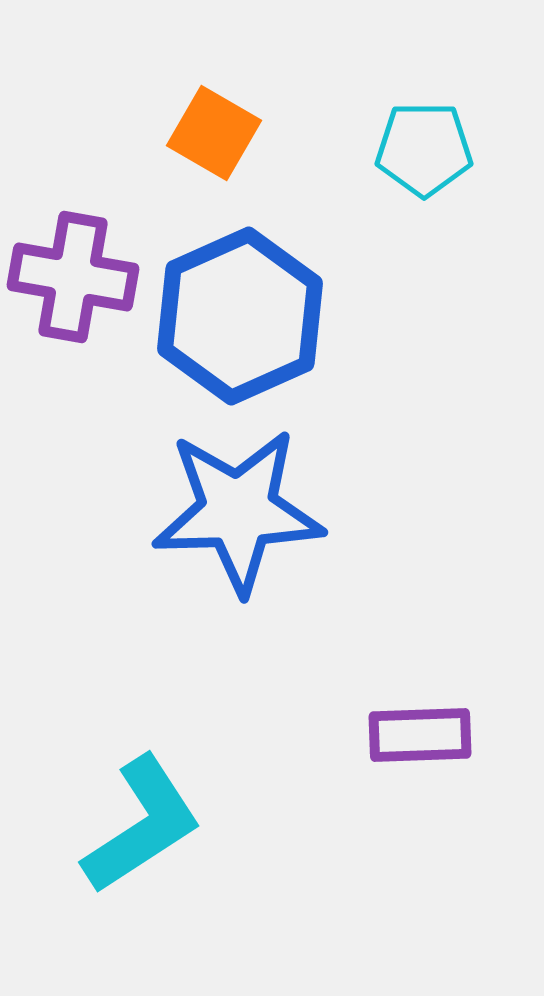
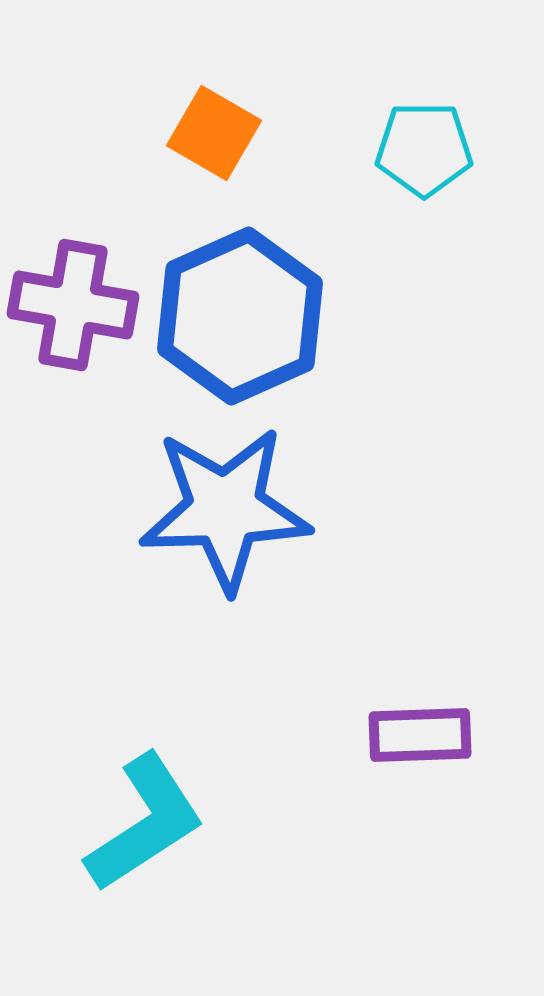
purple cross: moved 28 px down
blue star: moved 13 px left, 2 px up
cyan L-shape: moved 3 px right, 2 px up
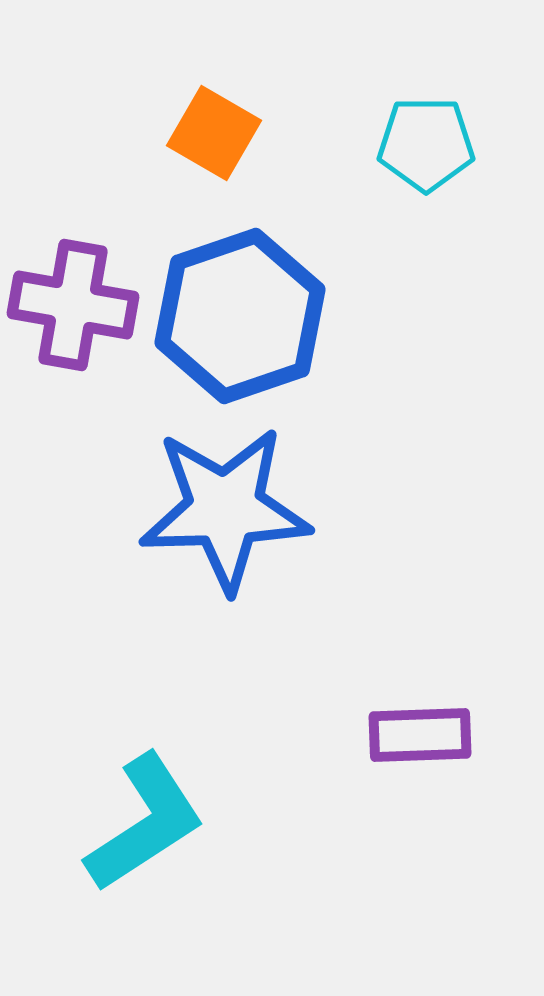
cyan pentagon: moved 2 px right, 5 px up
blue hexagon: rotated 5 degrees clockwise
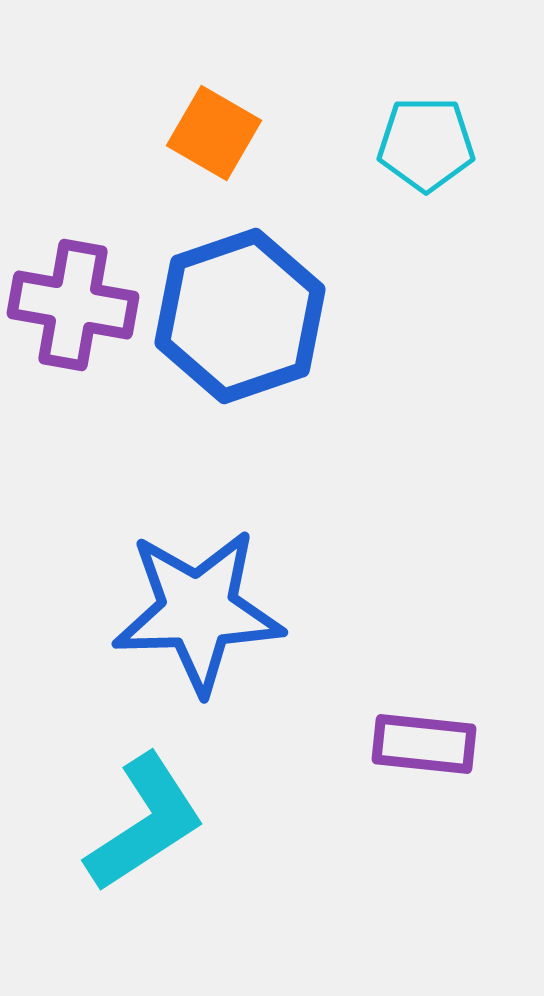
blue star: moved 27 px left, 102 px down
purple rectangle: moved 4 px right, 9 px down; rotated 8 degrees clockwise
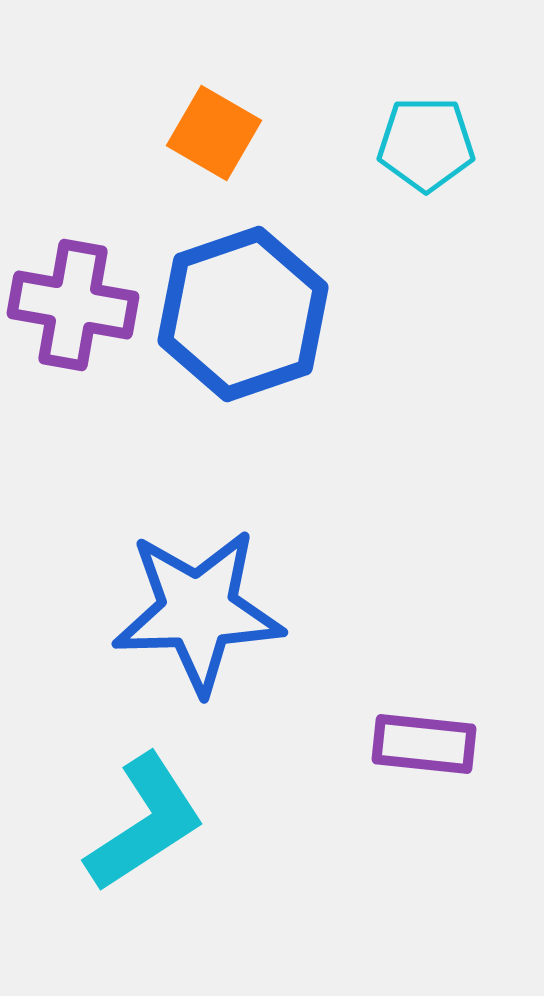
blue hexagon: moved 3 px right, 2 px up
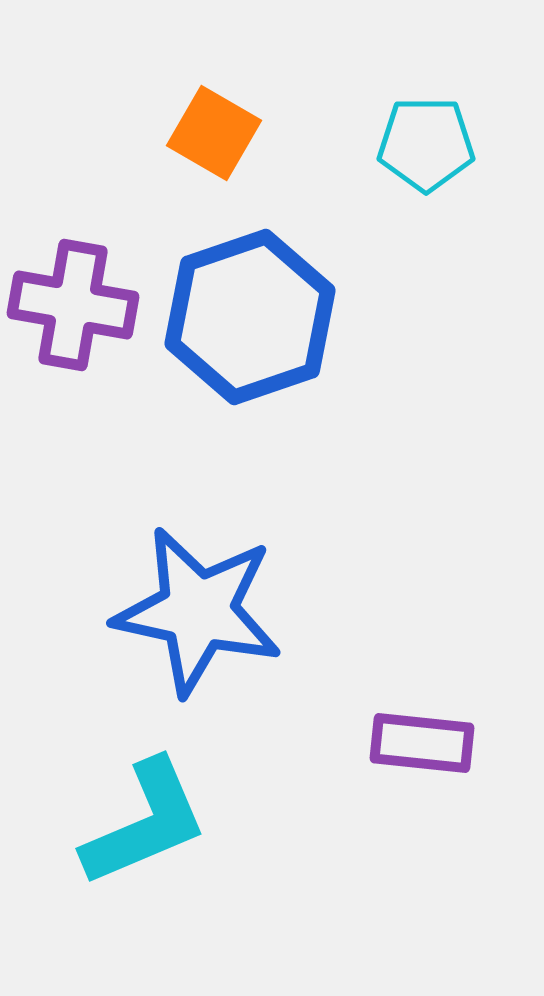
blue hexagon: moved 7 px right, 3 px down
blue star: rotated 14 degrees clockwise
purple rectangle: moved 2 px left, 1 px up
cyan L-shape: rotated 10 degrees clockwise
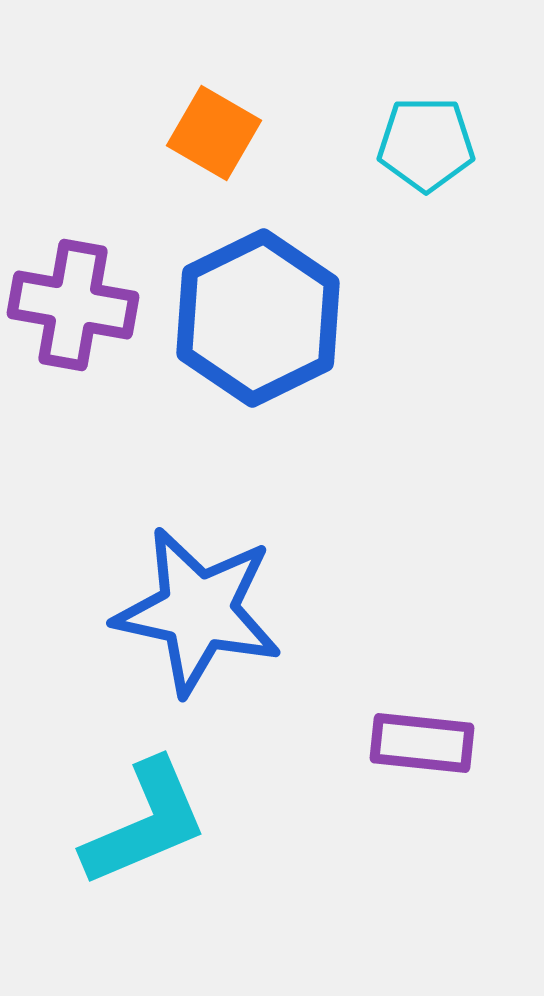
blue hexagon: moved 8 px right, 1 px down; rotated 7 degrees counterclockwise
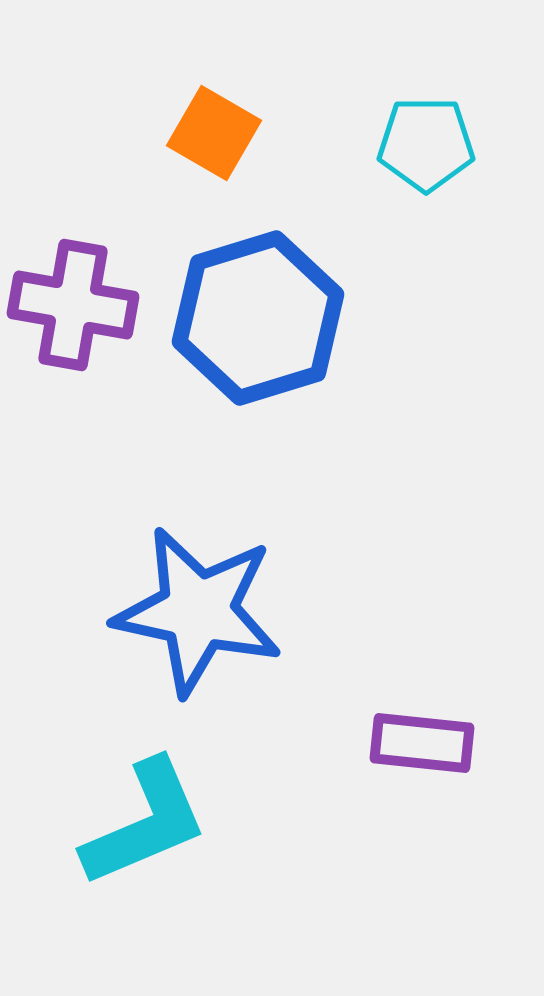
blue hexagon: rotated 9 degrees clockwise
